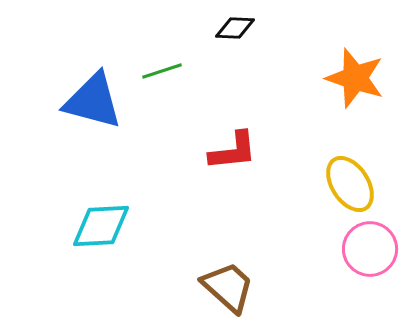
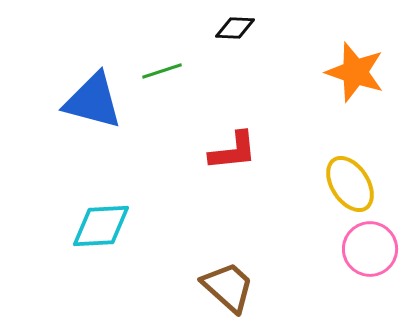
orange star: moved 6 px up
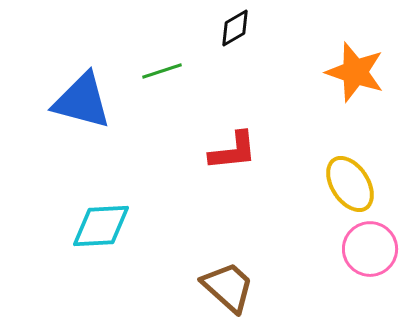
black diamond: rotated 33 degrees counterclockwise
blue triangle: moved 11 px left
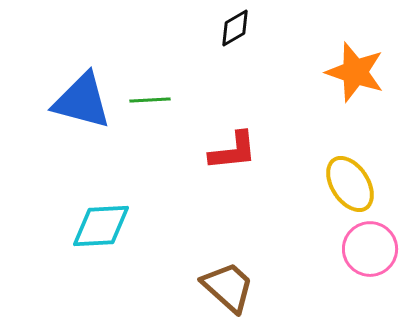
green line: moved 12 px left, 29 px down; rotated 15 degrees clockwise
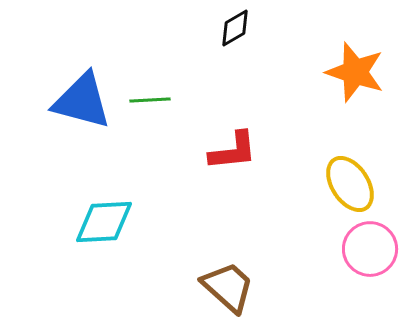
cyan diamond: moved 3 px right, 4 px up
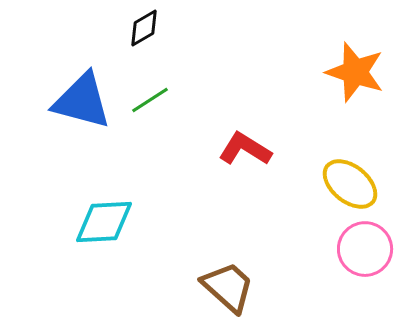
black diamond: moved 91 px left
green line: rotated 30 degrees counterclockwise
red L-shape: moved 12 px right, 2 px up; rotated 142 degrees counterclockwise
yellow ellipse: rotated 18 degrees counterclockwise
pink circle: moved 5 px left
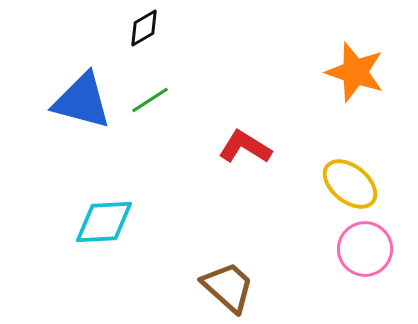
red L-shape: moved 2 px up
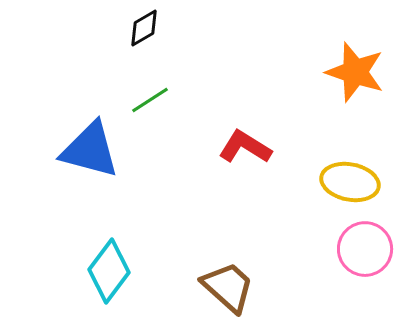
blue triangle: moved 8 px right, 49 px down
yellow ellipse: moved 2 px up; rotated 28 degrees counterclockwise
cyan diamond: moved 5 px right, 49 px down; rotated 50 degrees counterclockwise
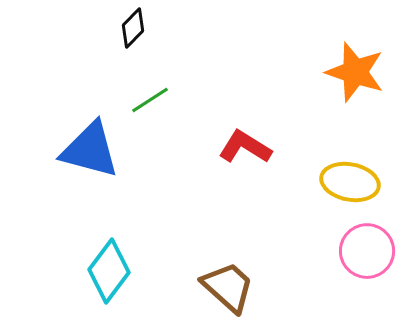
black diamond: moved 11 px left; rotated 15 degrees counterclockwise
pink circle: moved 2 px right, 2 px down
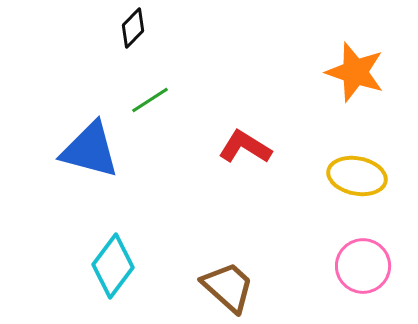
yellow ellipse: moved 7 px right, 6 px up
pink circle: moved 4 px left, 15 px down
cyan diamond: moved 4 px right, 5 px up
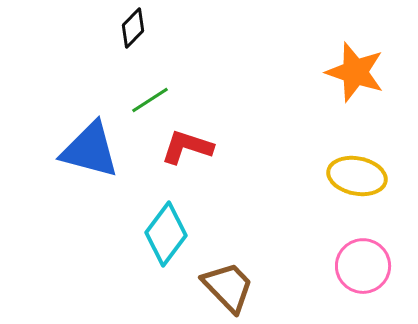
red L-shape: moved 58 px left; rotated 14 degrees counterclockwise
cyan diamond: moved 53 px right, 32 px up
brown trapezoid: rotated 4 degrees clockwise
